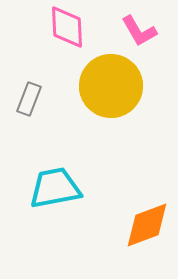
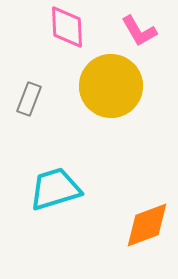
cyan trapezoid: moved 1 px down; rotated 6 degrees counterclockwise
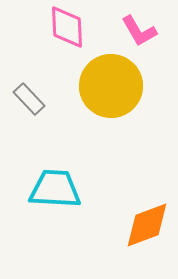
gray rectangle: rotated 64 degrees counterclockwise
cyan trapezoid: rotated 20 degrees clockwise
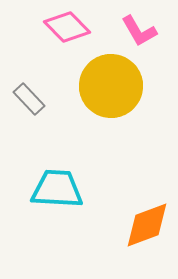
pink diamond: rotated 42 degrees counterclockwise
cyan trapezoid: moved 2 px right
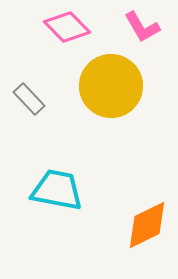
pink L-shape: moved 3 px right, 4 px up
cyan trapezoid: moved 1 px down; rotated 8 degrees clockwise
orange diamond: rotated 6 degrees counterclockwise
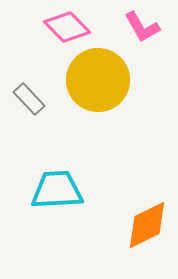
yellow circle: moved 13 px left, 6 px up
cyan trapezoid: rotated 14 degrees counterclockwise
